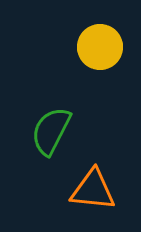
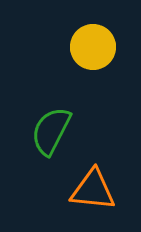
yellow circle: moved 7 px left
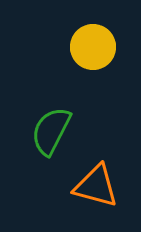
orange triangle: moved 3 px right, 4 px up; rotated 9 degrees clockwise
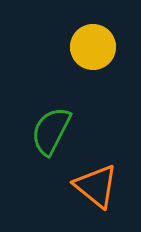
orange triangle: rotated 24 degrees clockwise
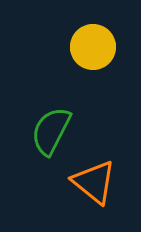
orange triangle: moved 2 px left, 4 px up
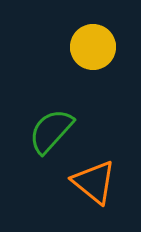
green semicircle: rotated 15 degrees clockwise
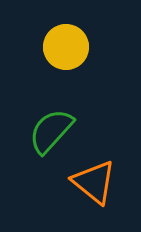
yellow circle: moved 27 px left
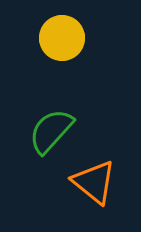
yellow circle: moved 4 px left, 9 px up
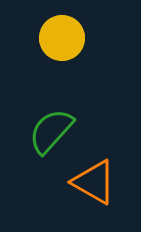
orange triangle: rotated 9 degrees counterclockwise
